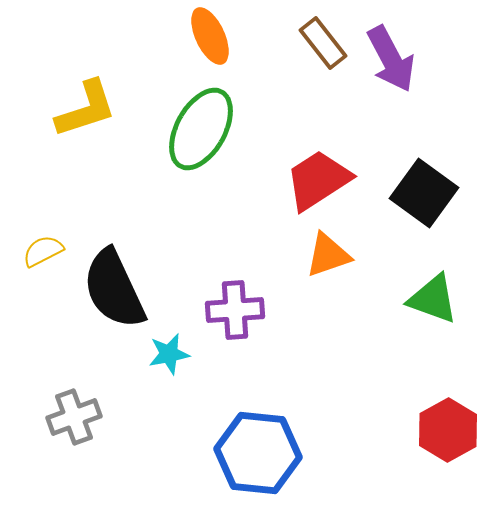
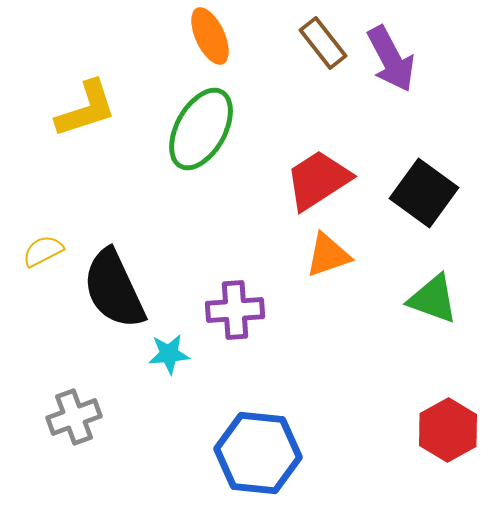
cyan star: rotated 6 degrees clockwise
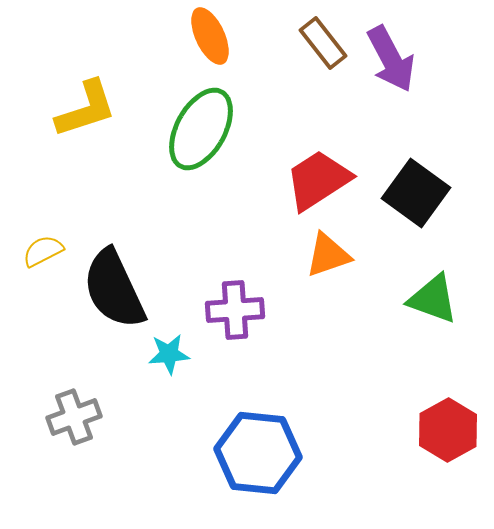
black square: moved 8 px left
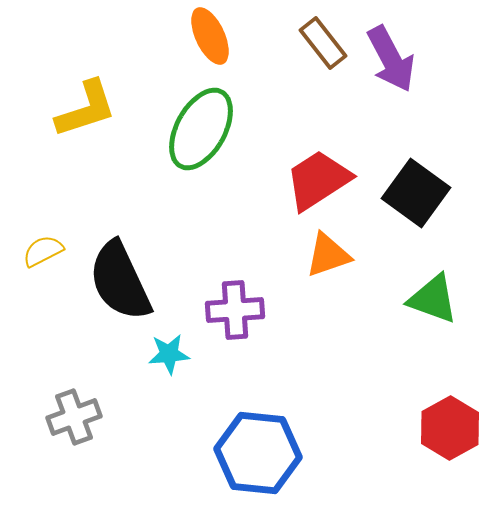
black semicircle: moved 6 px right, 8 px up
red hexagon: moved 2 px right, 2 px up
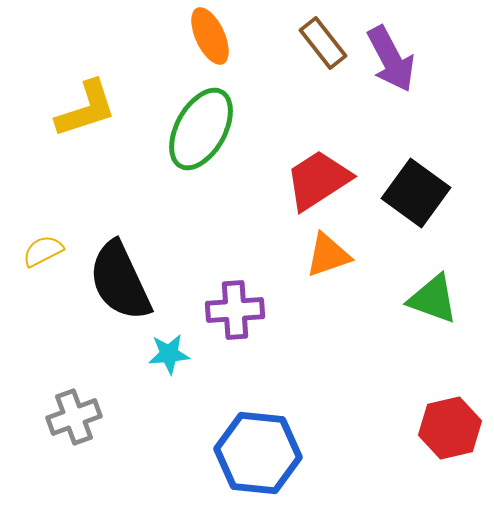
red hexagon: rotated 16 degrees clockwise
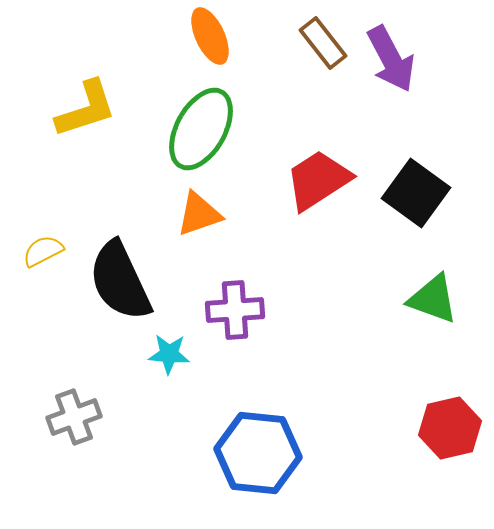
orange triangle: moved 129 px left, 41 px up
cyan star: rotated 9 degrees clockwise
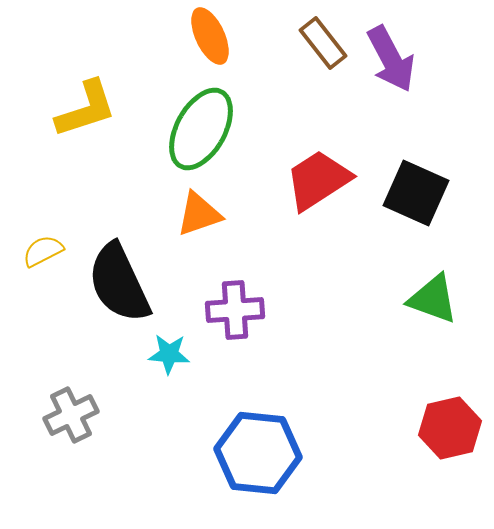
black square: rotated 12 degrees counterclockwise
black semicircle: moved 1 px left, 2 px down
gray cross: moved 3 px left, 2 px up; rotated 6 degrees counterclockwise
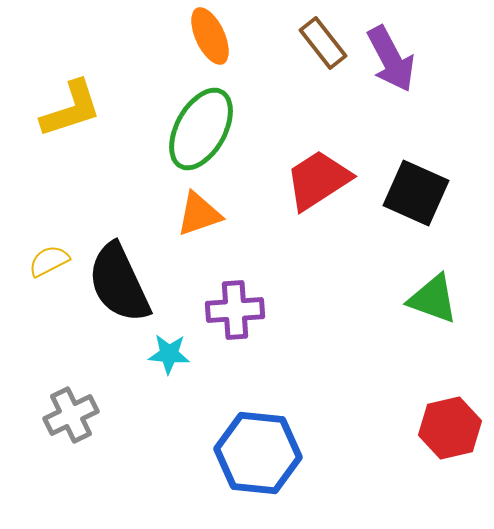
yellow L-shape: moved 15 px left
yellow semicircle: moved 6 px right, 10 px down
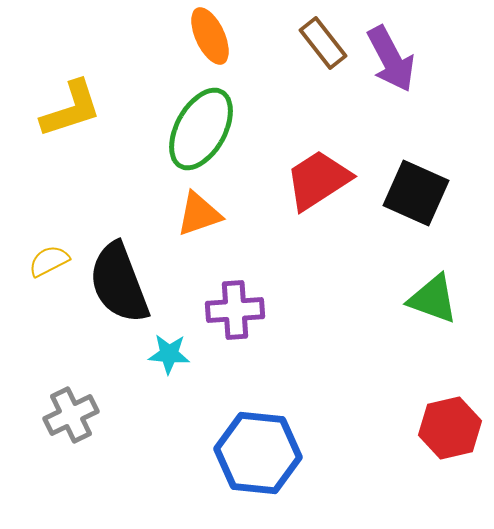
black semicircle: rotated 4 degrees clockwise
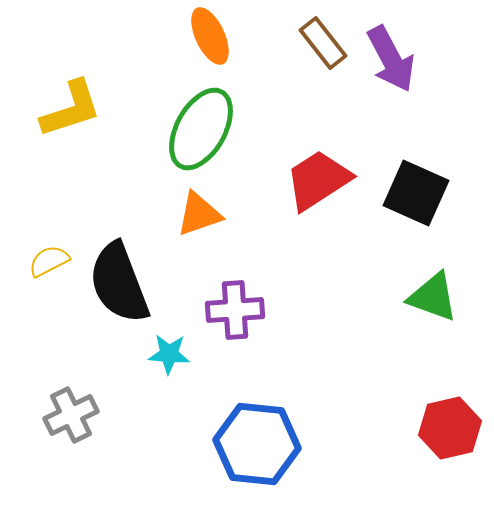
green triangle: moved 2 px up
blue hexagon: moved 1 px left, 9 px up
